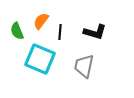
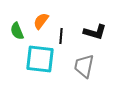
black line: moved 1 px right, 4 px down
cyan square: rotated 16 degrees counterclockwise
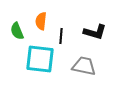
orange semicircle: rotated 30 degrees counterclockwise
gray trapezoid: rotated 90 degrees clockwise
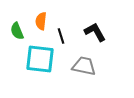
black L-shape: rotated 135 degrees counterclockwise
black line: rotated 21 degrees counterclockwise
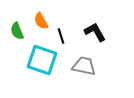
orange semicircle: rotated 36 degrees counterclockwise
cyan square: moved 2 px right, 1 px down; rotated 12 degrees clockwise
